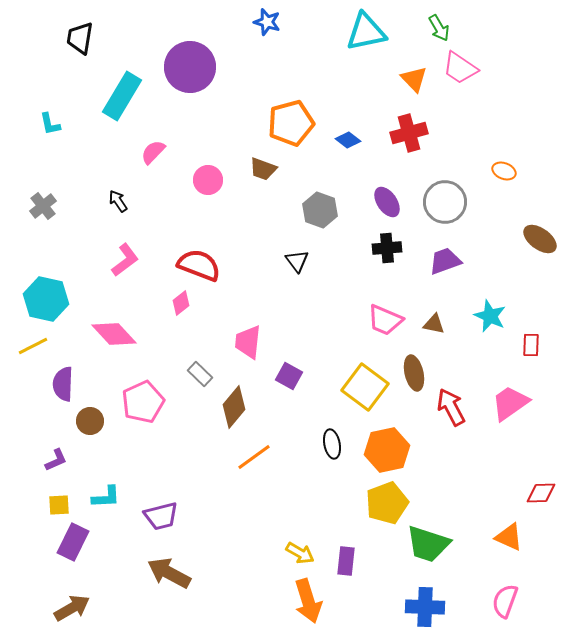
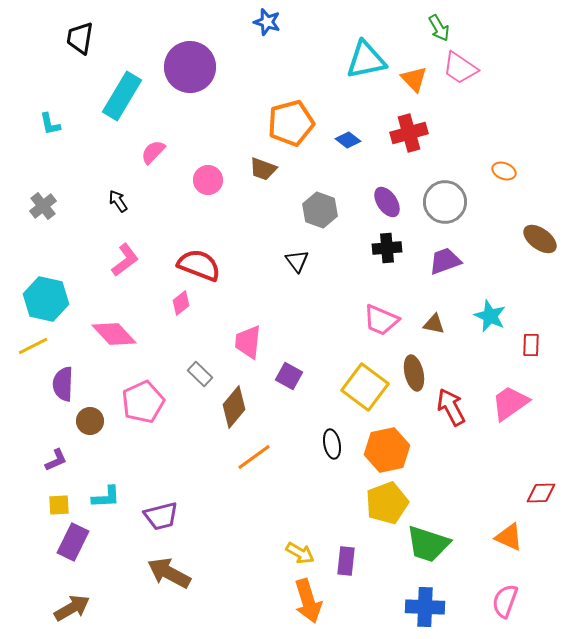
cyan triangle at (366, 32): moved 28 px down
pink trapezoid at (385, 320): moved 4 px left
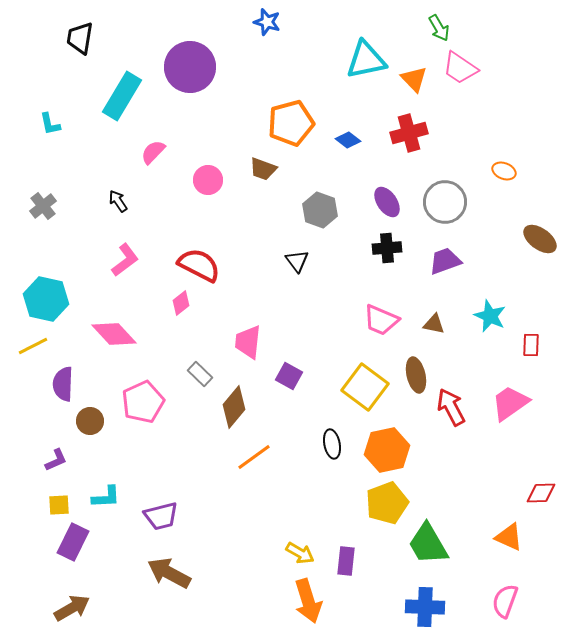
red semicircle at (199, 265): rotated 6 degrees clockwise
brown ellipse at (414, 373): moved 2 px right, 2 px down
green trapezoid at (428, 544): rotated 42 degrees clockwise
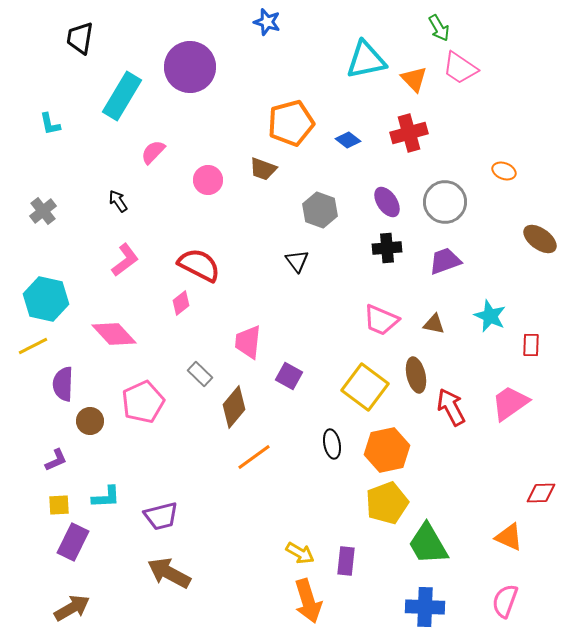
gray cross at (43, 206): moved 5 px down
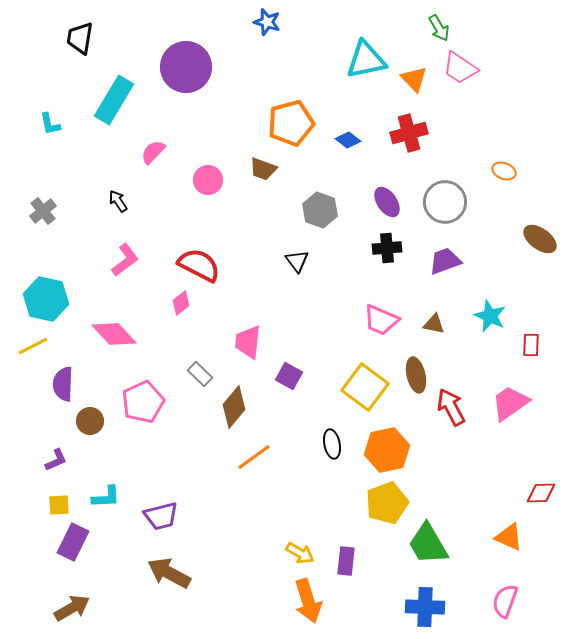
purple circle at (190, 67): moved 4 px left
cyan rectangle at (122, 96): moved 8 px left, 4 px down
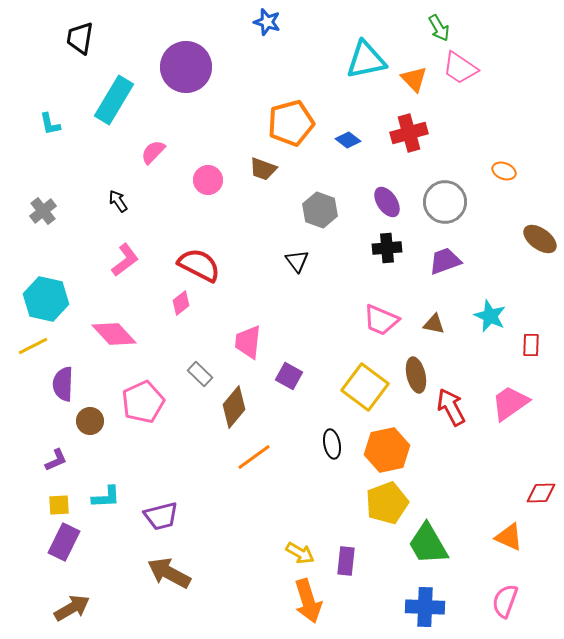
purple rectangle at (73, 542): moved 9 px left
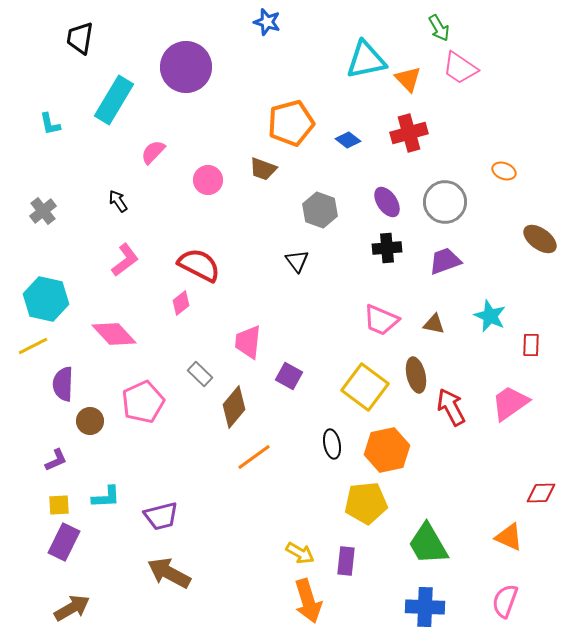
orange triangle at (414, 79): moved 6 px left
yellow pentagon at (387, 503): moved 21 px left; rotated 15 degrees clockwise
